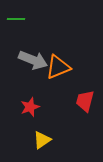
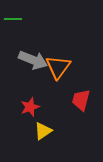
green line: moved 3 px left
orange triangle: rotated 32 degrees counterclockwise
red trapezoid: moved 4 px left, 1 px up
yellow triangle: moved 1 px right, 9 px up
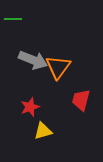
yellow triangle: rotated 18 degrees clockwise
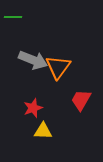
green line: moved 2 px up
red trapezoid: rotated 15 degrees clockwise
red star: moved 3 px right, 1 px down
yellow triangle: rotated 18 degrees clockwise
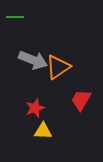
green line: moved 2 px right
orange triangle: rotated 20 degrees clockwise
red star: moved 2 px right
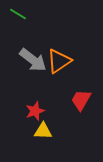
green line: moved 3 px right, 3 px up; rotated 30 degrees clockwise
gray arrow: rotated 16 degrees clockwise
orange triangle: moved 1 px right, 6 px up
red star: moved 3 px down
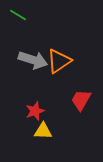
green line: moved 1 px down
gray arrow: rotated 20 degrees counterclockwise
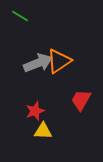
green line: moved 2 px right, 1 px down
gray arrow: moved 5 px right, 3 px down; rotated 40 degrees counterclockwise
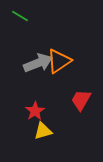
red star: rotated 12 degrees counterclockwise
yellow triangle: rotated 18 degrees counterclockwise
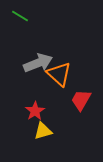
orange triangle: moved 13 px down; rotated 44 degrees counterclockwise
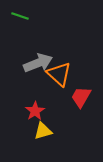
green line: rotated 12 degrees counterclockwise
red trapezoid: moved 3 px up
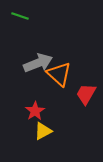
red trapezoid: moved 5 px right, 3 px up
yellow triangle: rotated 12 degrees counterclockwise
